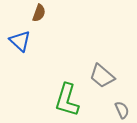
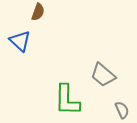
brown semicircle: moved 1 px left, 1 px up
gray trapezoid: moved 1 px right, 1 px up
green L-shape: rotated 16 degrees counterclockwise
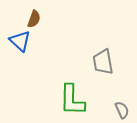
brown semicircle: moved 4 px left, 7 px down
gray trapezoid: moved 13 px up; rotated 40 degrees clockwise
green L-shape: moved 5 px right
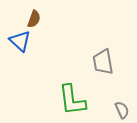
green L-shape: rotated 8 degrees counterclockwise
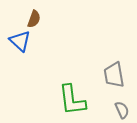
gray trapezoid: moved 11 px right, 13 px down
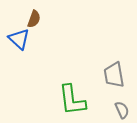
blue triangle: moved 1 px left, 2 px up
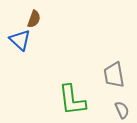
blue triangle: moved 1 px right, 1 px down
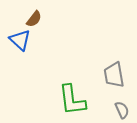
brown semicircle: rotated 18 degrees clockwise
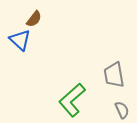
green L-shape: rotated 56 degrees clockwise
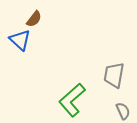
gray trapezoid: rotated 20 degrees clockwise
gray semicircle: moved 1 px right, 1 px down
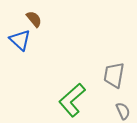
brown semicircle: rotated 78 degrees counterclockwise
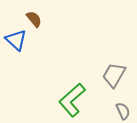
blue triangle: moved 4 px left
gray trapezoid: rotated 20 degrees clockwise
